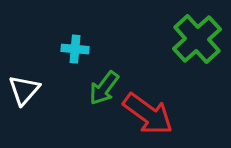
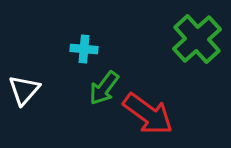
cyan cross: moved 9 px right
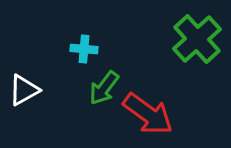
white triangle: rotated 20 degrees clockwise
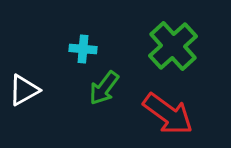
green cross: moved 24 px left, 7 px down
cyan cross: moved 1 px left
red arrow: moved 20 px right
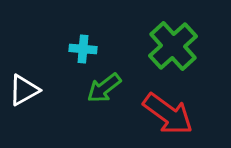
green arrow: rotated 15 degrees clockwise
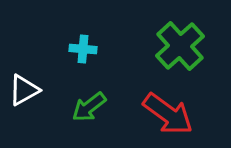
green cross: moved 7 px right
green arrow: moved 15 px left, 19 px down
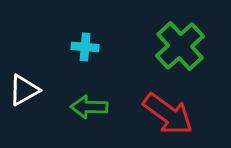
cyan cross: moved 2 px right, 2 px up
green arrow: rotated 39 degrees clockwise
